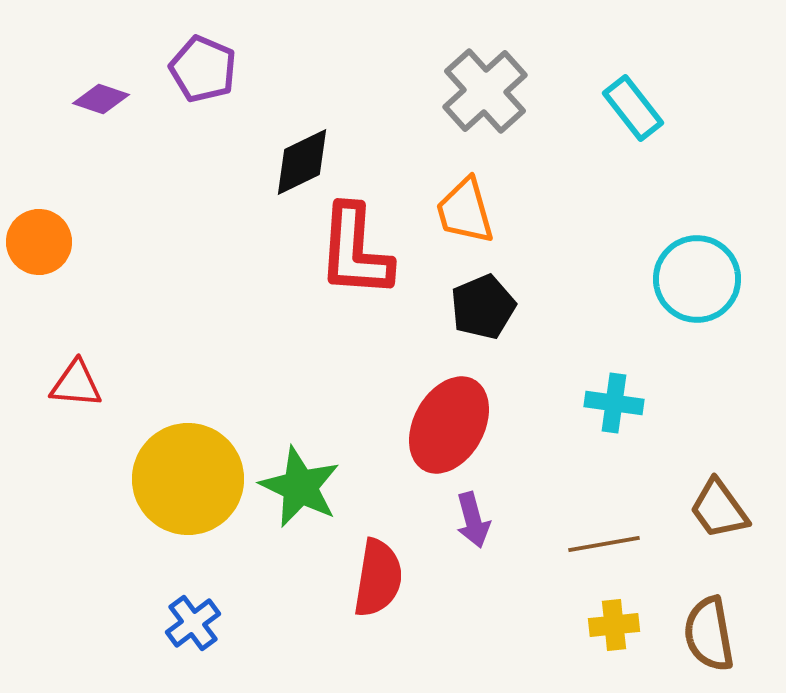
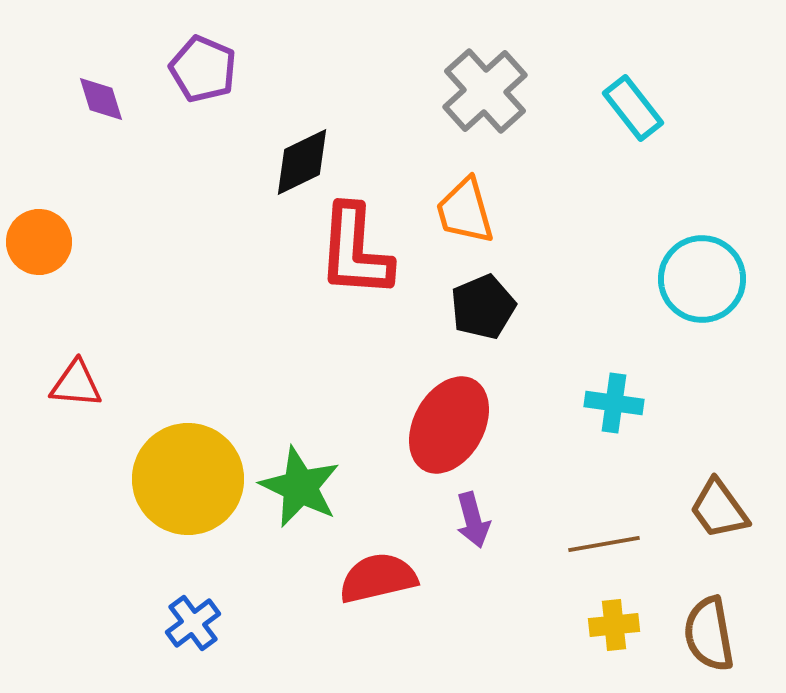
purple diamond: rotated 54 degrees clockwise
cyan circle: moved 5 px right
red semicircle: rotated 112 degrees counterclockwise
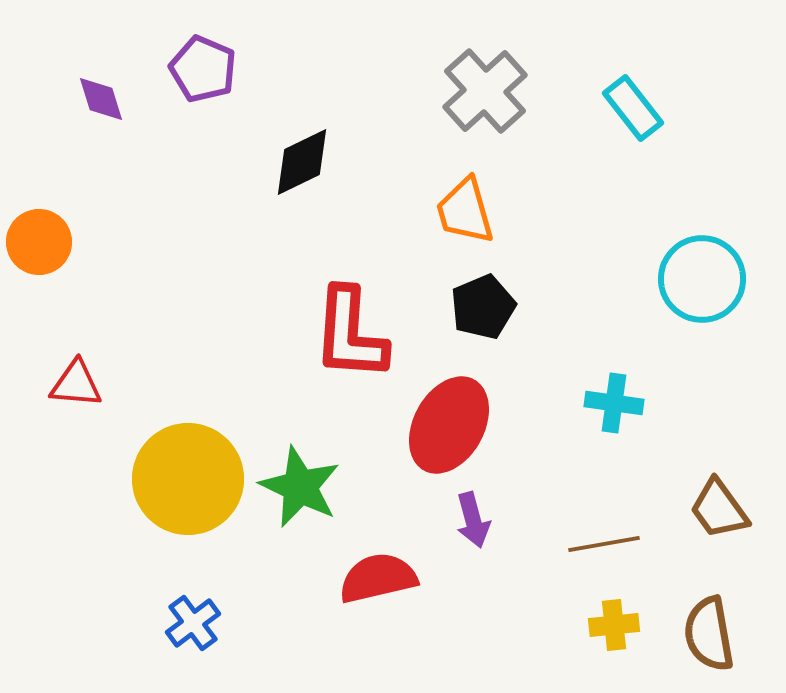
red L-shape: moved 5 px left, 83 px down
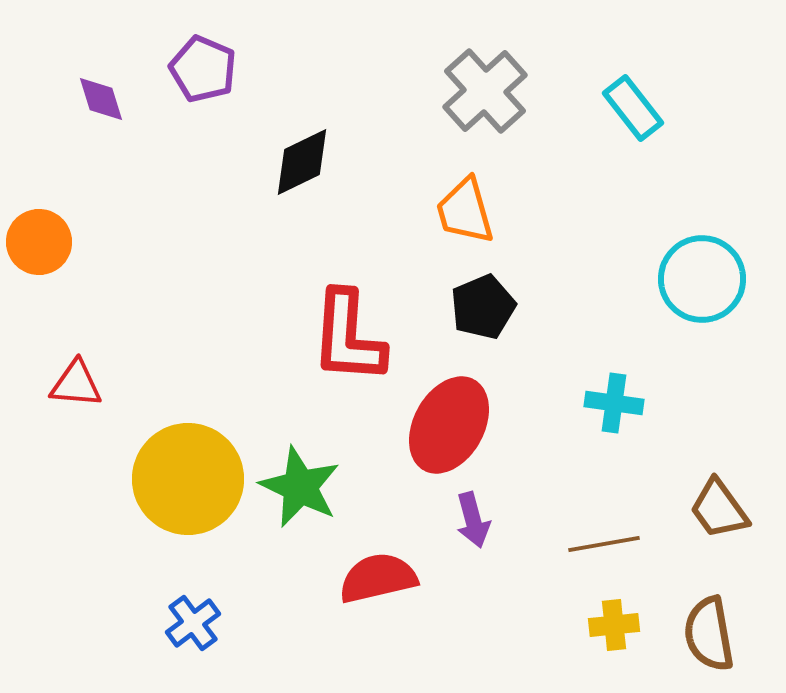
red L-shape: moved 2 px left, 3 px down
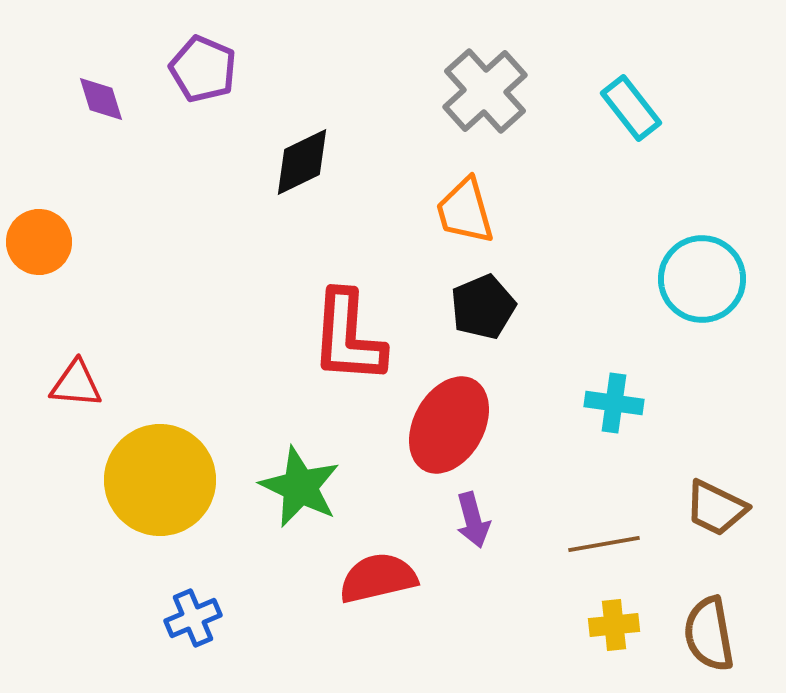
cyan rectangle: moved 2 px left
yellow circle: moved 28 px left, 1 px down
brown trapezoid: moved 3 px left, 1 px up; rotated 28 degrees counterclockwise
blue cross: moved 5 px up; rotated 14 degrees clockwise
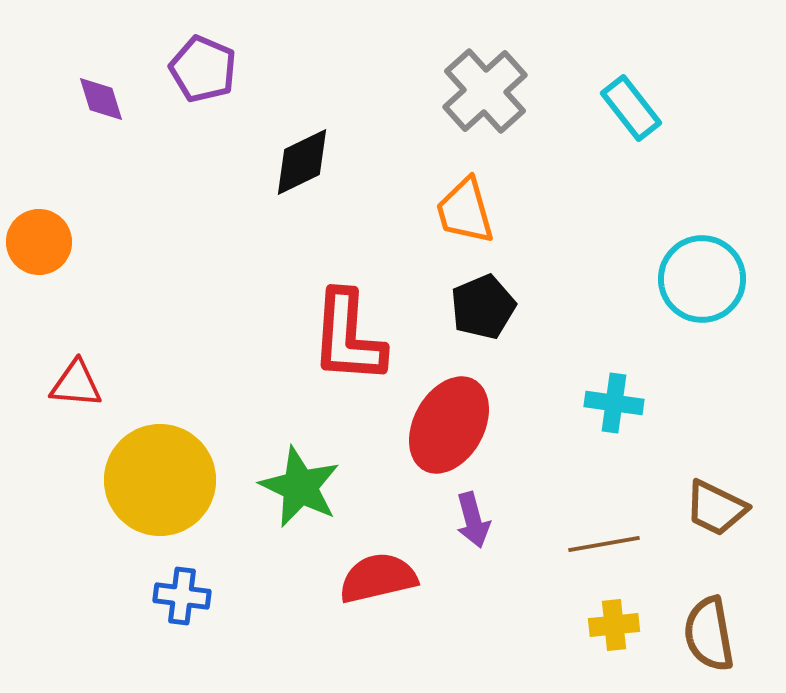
blue cross: moved 11 px left, 22 px up; rotated 30 degrees clockwise
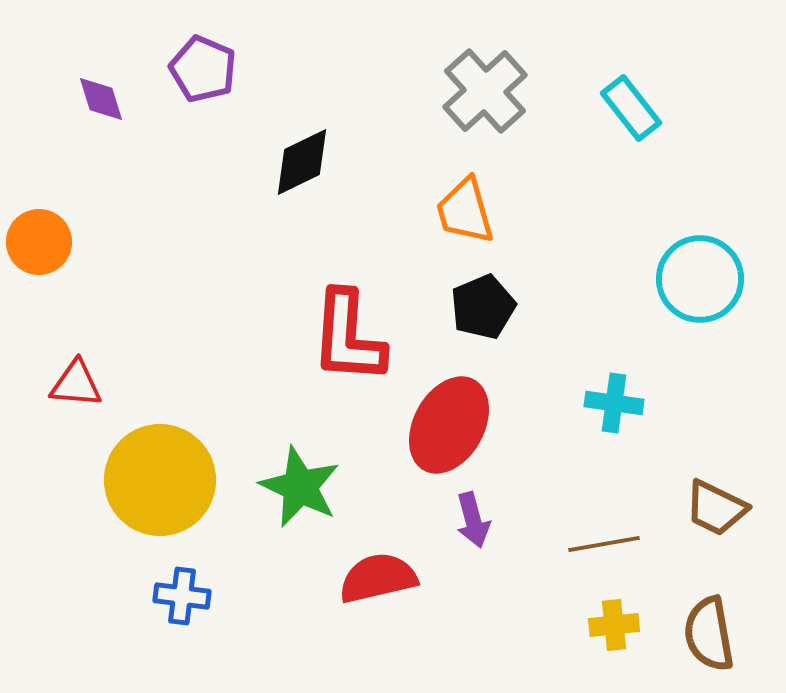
cyan circle: moved 2 px left
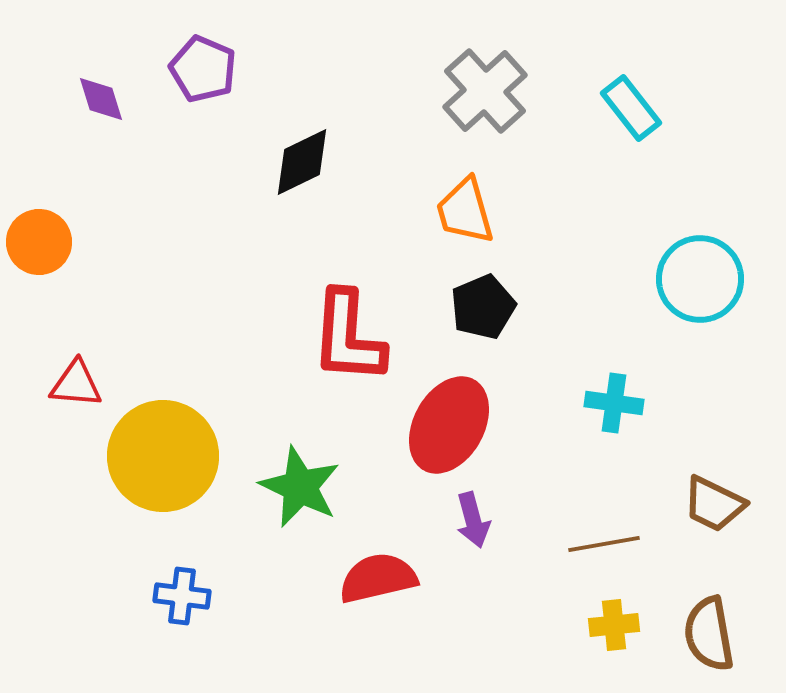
yellow circle: moved 3 px right, 24 px up
brown trapezoid: moved 2 px left, 4 px up
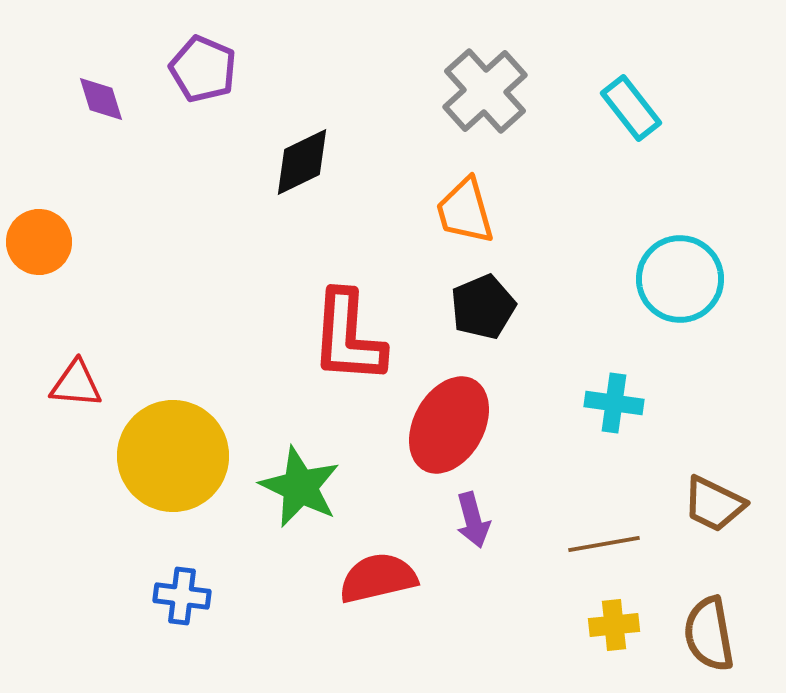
cyan circle: moved 20 px left
yellow circle: moved 10 px right
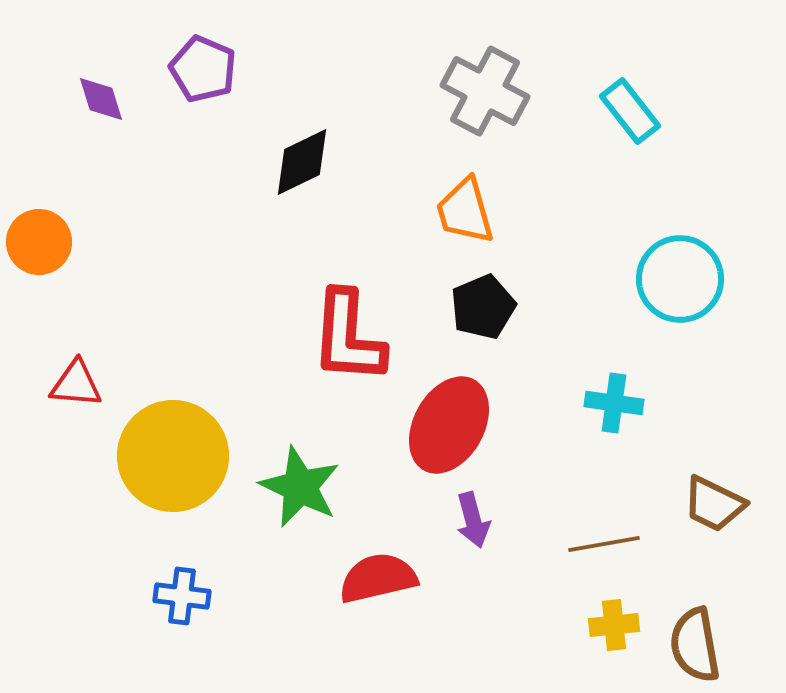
gray cross: rotated 20 degrees counterclockwise
cyan rectangle: moved 1 px left, 3 px down
brown semicircle: moved 14 px left, 11 px down
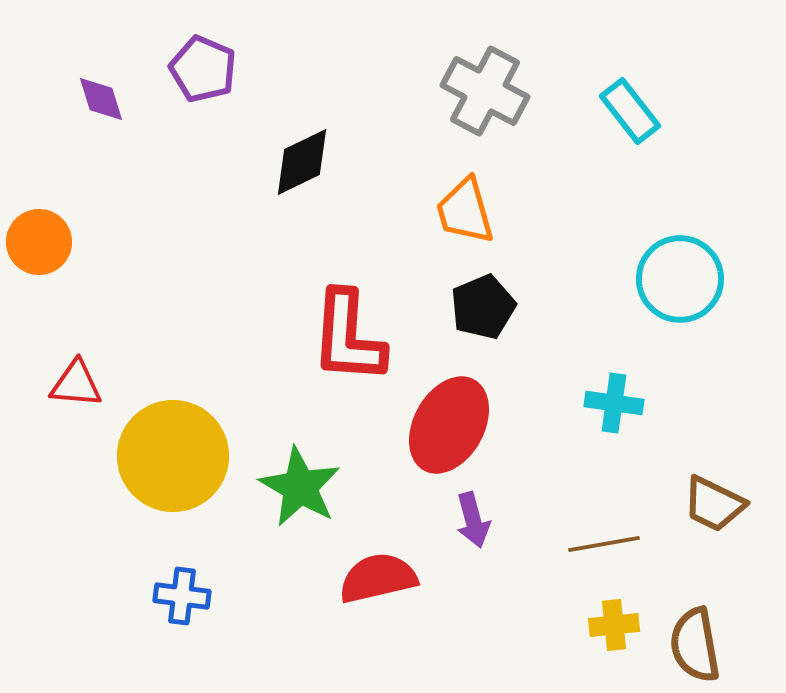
green star: rotated 4 degrees clockwise
